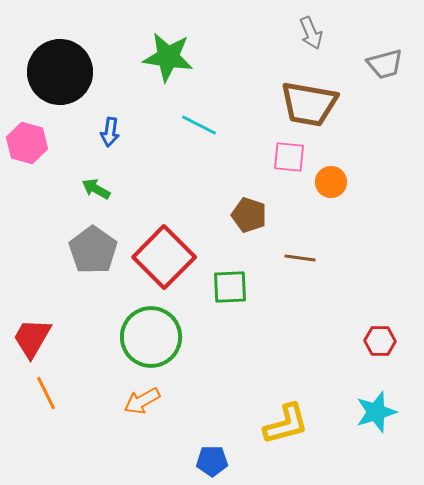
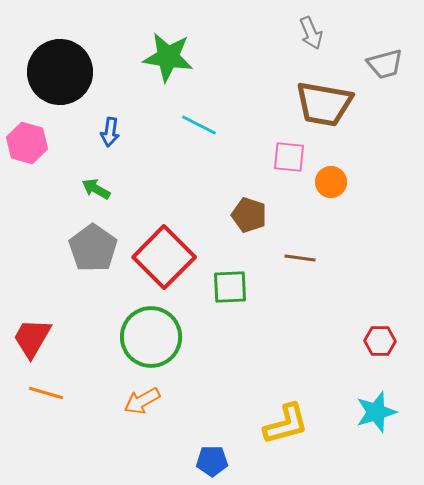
brown trapezoid: moved 15 px right
gray pentagon: moved 2 px up
orange line: rotated 48 degrees counterclockwise
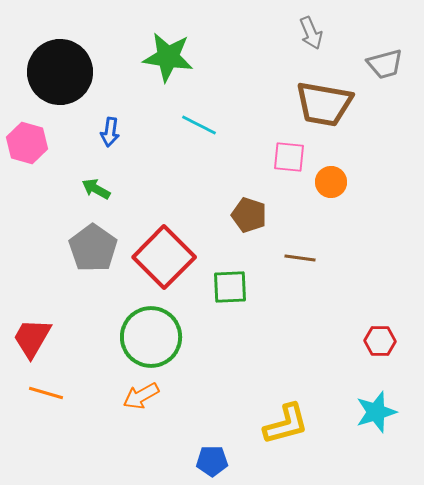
orange arrow: moved 1 px left, 5 px up
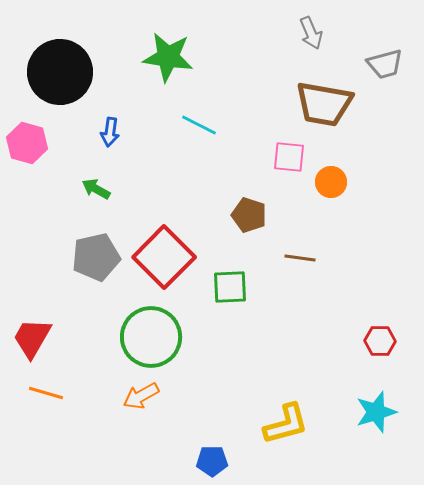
gray pentagon: moved 3 px right, 9 px down; rotated 24 degrees clockwise
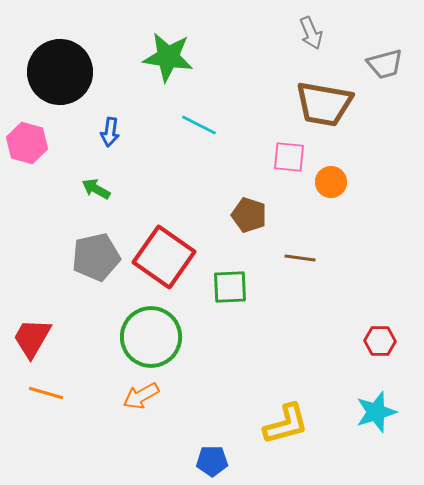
red square: rotated 10 degrees counterclockwise
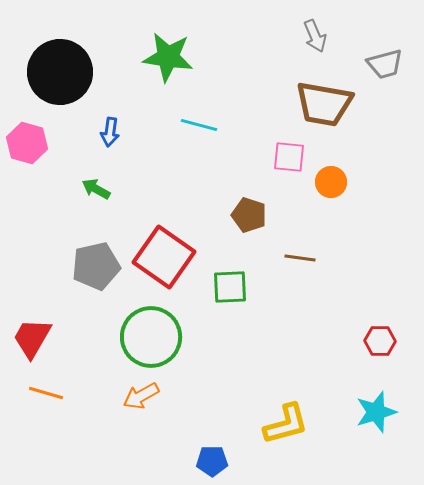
gray arrow: moved 4 px right, 3 px down
cyan line: rotated 12 degrees counterclockwise
gray pentagon: moved 9 px down
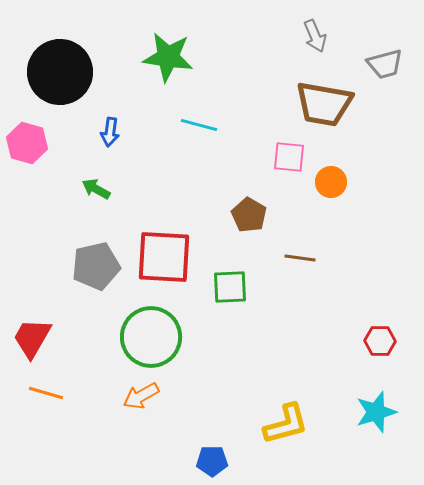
brown pentagon: rotated 12 degrees clockwise
red square: rotated 32 degrees counterclockwise
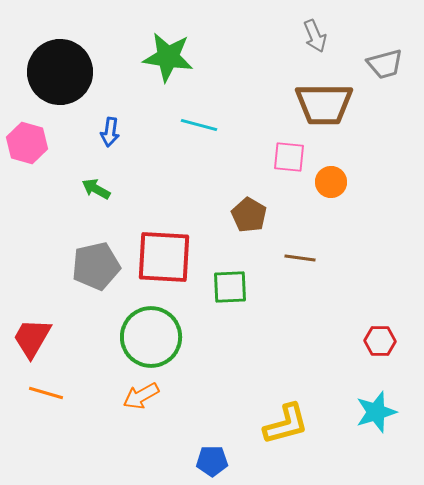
brown trapezoid: rotated 10 degrees counterclockwise
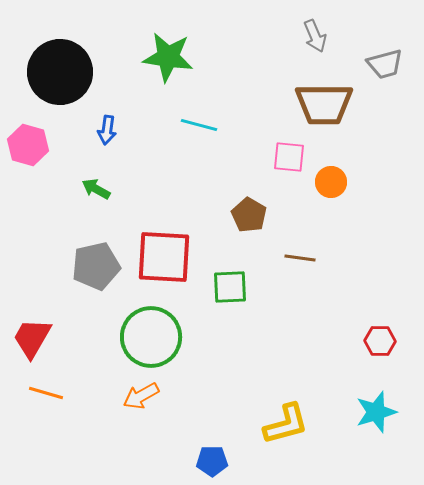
blue arrow: moved 3 px left, 2 px up
pink hexagon: moved 1 px right, 2 px down
